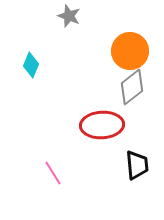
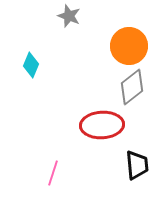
orange circle: moved 1 px left, 5 px up
pink line: rotated 50 degrees clockwise
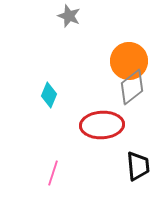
orange circle: moved 15 px down
cyan diamond: moved 18 px right, 30 px down
black trapezoid: moved 1 px right, 1 px down
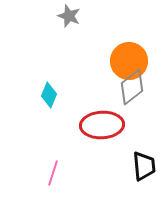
black trapezoid: moved 6 px right
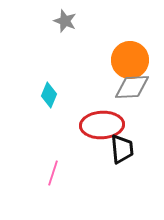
gray star: moved 4 px left, 5 px down
orange circle: moved 1 px right, 1 px up
gray diamond: rotated 36 degrees clockwise
black trapezoid: moved 22 px left, 17 px up
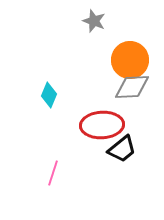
gray star: moved 29 px right
black trapezoid: rotated 56 degrees clockwise
